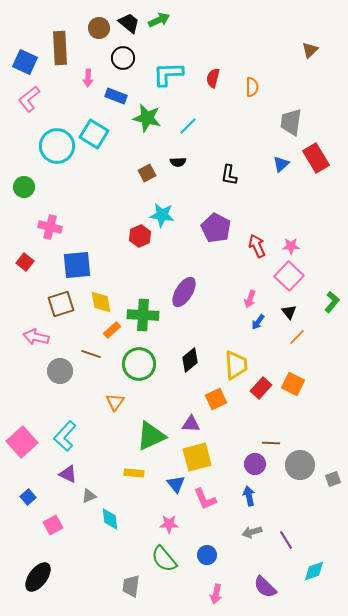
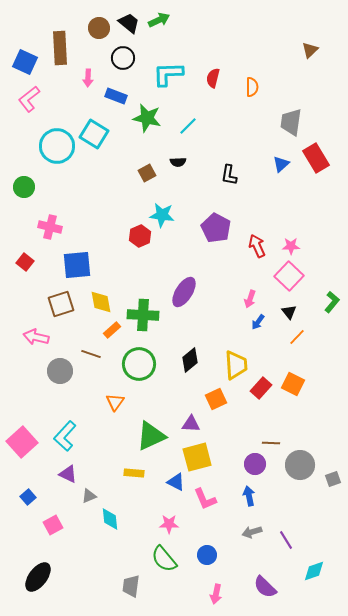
blue triangle at (176, 484): moved 2 px up; rotated 24 degrees counterclockwise
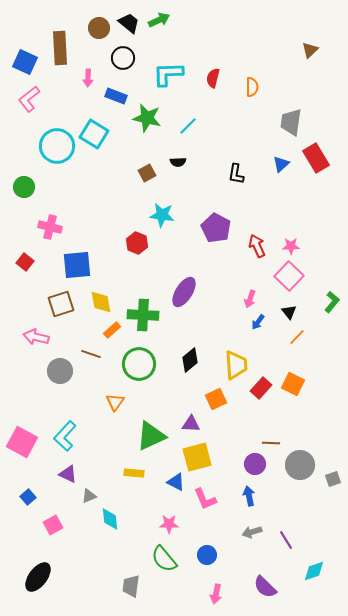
black L-shape at (229, 175): moved 7 px right, 1 px up
red hexagon at (140, 236): moved 3 px left, 7 px down; rotated 15 degrees counterclockwise
pink square at (22, 442): rotated 20 degrees counterclockwise
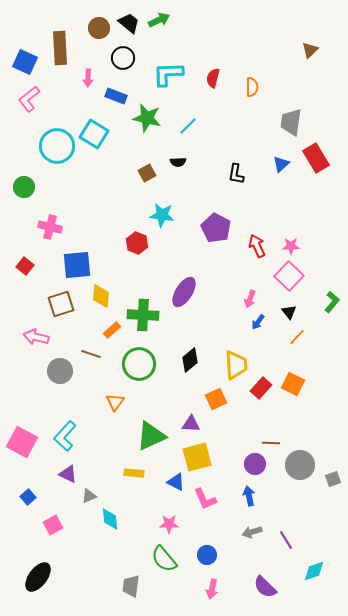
red square at (25, 262): moved 4 px down
yellow diamond at (101, 302): moved 6 px up; rotated 15 degrees clockwise
pink arrow at (216, 594): moved 4 px left, 5 px up
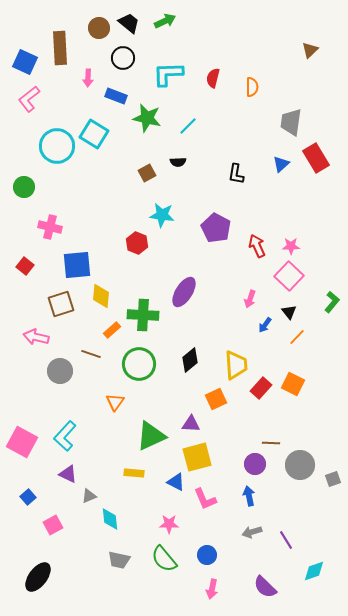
green arrow at (159, 20): moved 6 px right, 1 px down
blue arrow at (258, 322): moved 7 px right, 3 px down
gray trapezoid at (131, 586): moved 12 px left, 26 px up; rotated 85 degrees counterclockwise
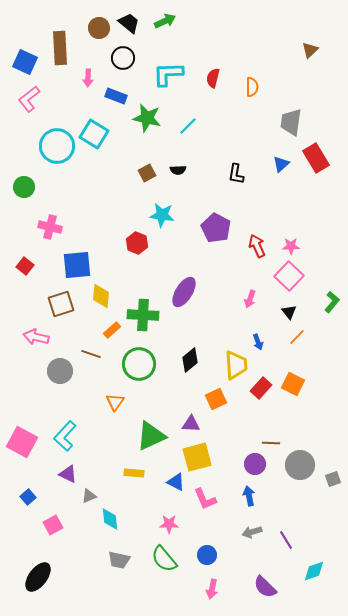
black semicircle at (178, 162): moved 8 px down
blue arrow at (265, 325): moved 7 px left, 17 px down; rotated 56 degrees counterclockwise
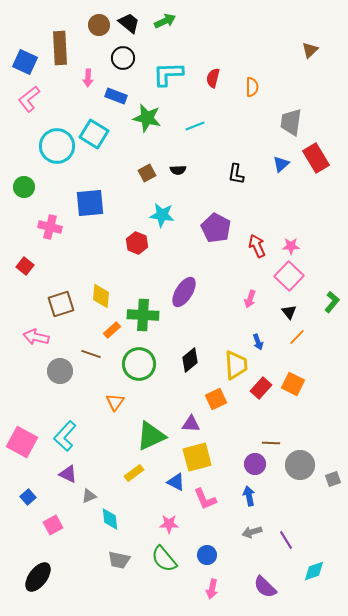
brown circle at (99, 28): moved 3 px up
cyan line at (188, 126): moved 7 px right; rotated 24 degrees clockwise
blue square at (77, 265): moved 13 px right, 62 px up
yellow rectangle at (134, 473): rotated 42 degrees counterclockwise
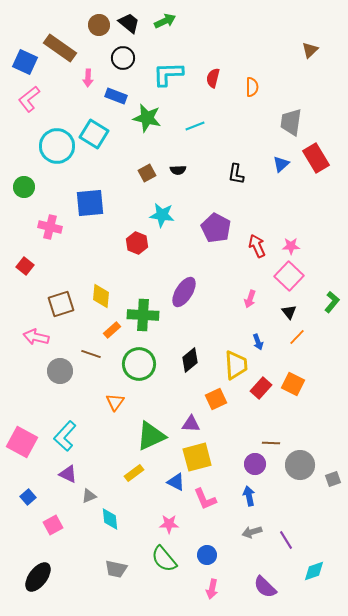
brown rectangle at (60, 48): rotated 52 degrees counterclockwise
gray trapezoid at (119, 560): moved 3 px left, 9 px down
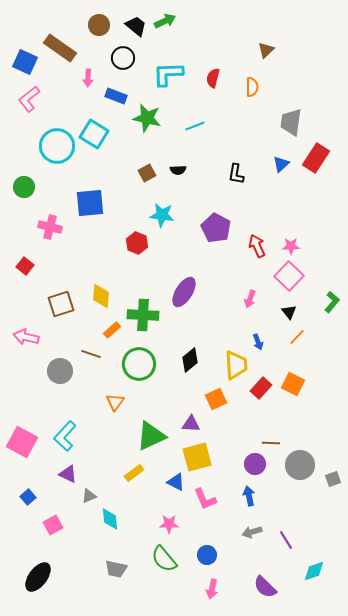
black trapezoid at (129, 23): moved 7 px right, 3 px down
brown triangle at (310, 50): moved 44 px left
red rectangle at (316, 158): rotated 64 degrees clockwise
pink arrow at (36, 337): moved 10 px left
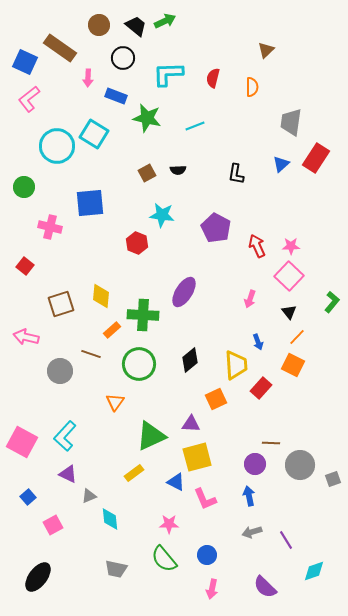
orange square at (293, 384): moved 19 px up
